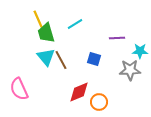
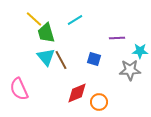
yellow line: moved 4 px left; rotated 24 degrees counterclockwise
cyan line: moved 4 px up
red diamond: moved 2 px left, 1 px down
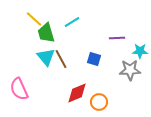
cyan line: moved 3 px left, 2 px down
brown line: moved 1 px up
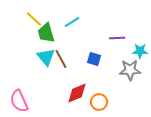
pink semicircle: moved 12 px down
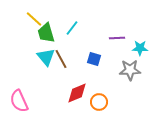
cyan line: moved 6 px down; rotated 21 degrees counterclockwise
cyan star: moved 3 px up
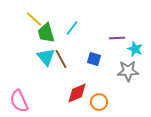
cyan star: moved 5 px left, 1 px down; rotated 21 degrees clockwise
gray star: moved 2 px left, 1 px down
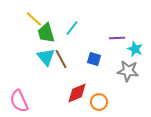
gray star: rotated 10 degrees clockwise
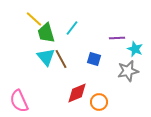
gray star: rotated 20 degrees counterclockwise
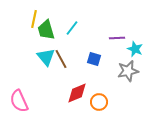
yellow line: rotated 60 degrees clockwise
green trapezoid: moved 3 px up
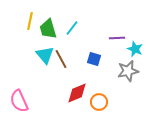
yellow line: moved 4 px left, 2 px down
green trapezoid: moved 2 px right, 1 px up
cyan triangle: moved 1 px left, 2 px up
